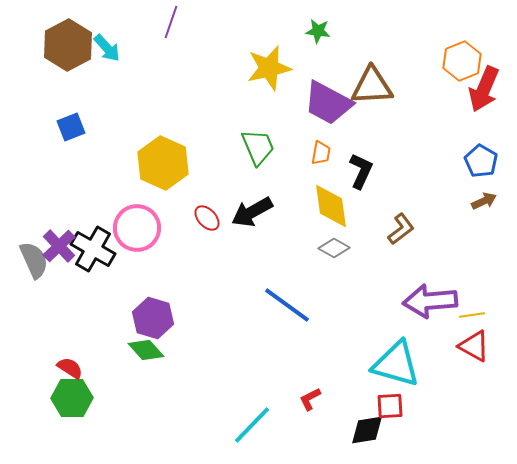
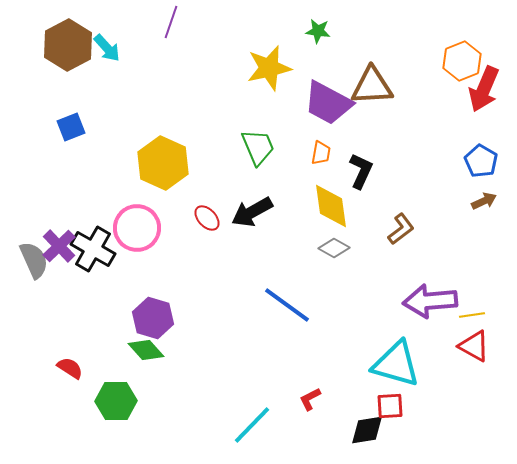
green hexagon: moved 44 px right, 3 px down
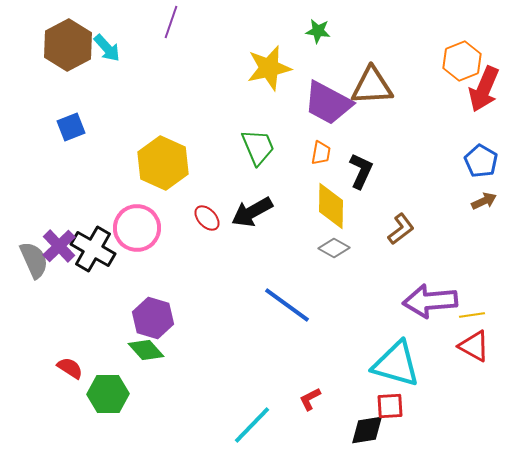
yellow diamond: rotated 9 degrees clockwise
green hexagon: moved 8 px left, 7 px up
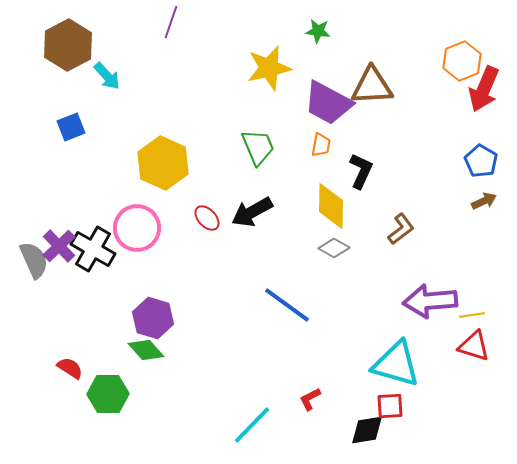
cyan arrow: moved 28 px down
orange trapezoid: moved 8 px up
red triangle: rotated 12 degrees counterclockwise
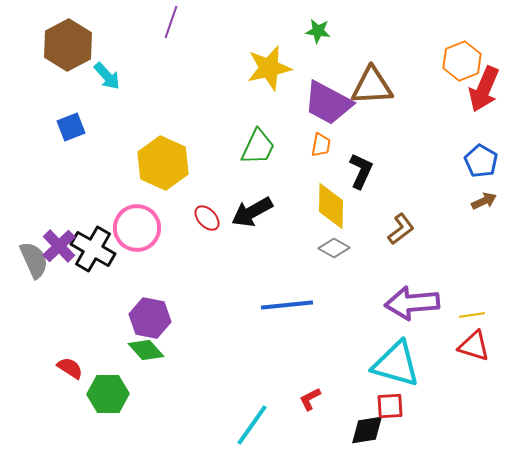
green trapezoid: rotated 48 degrees clockwise
purple arrow: moved 18 px left, 2 px down
blue line: rotated 42 degrees counterclockwise
purple hexagon: moved 3 px left; rotated 6 degrees counterclockwise
cyan line: rotated 9 degrees counterclockwise
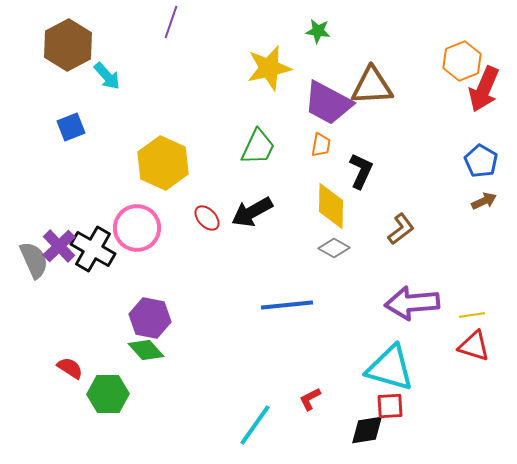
cyan triangle: moved 6 px left, 4 px down
cyan line: moved 3 px right
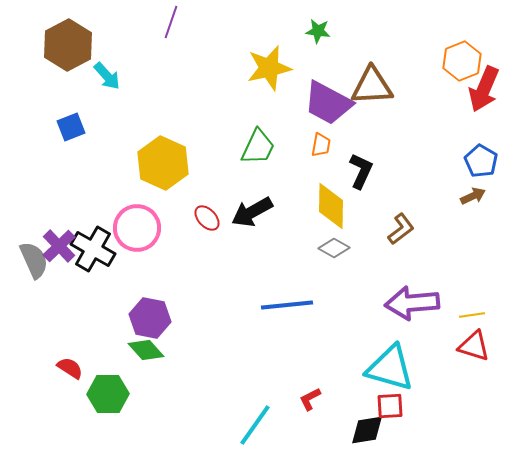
brown arrow: moved 11 px left, 5 px up
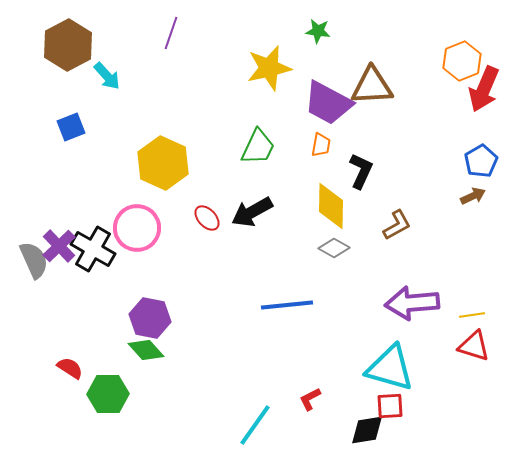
purple line: moved 11 px down
blue pentagon: rotated 12 degrees clockwise
brown L-shape: moved 4 px left, 4 px up; rotated 8 degrees clockwise
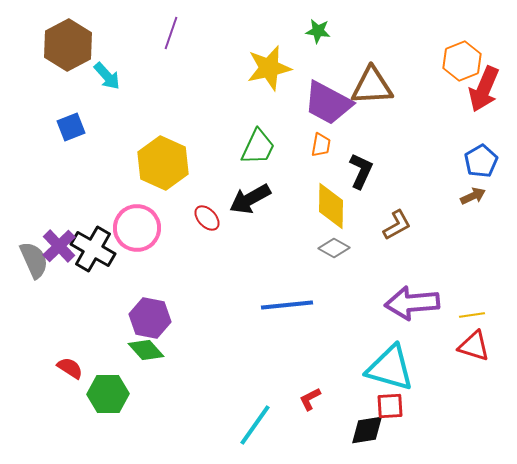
black arrow: moved 2 px left, 13 px up
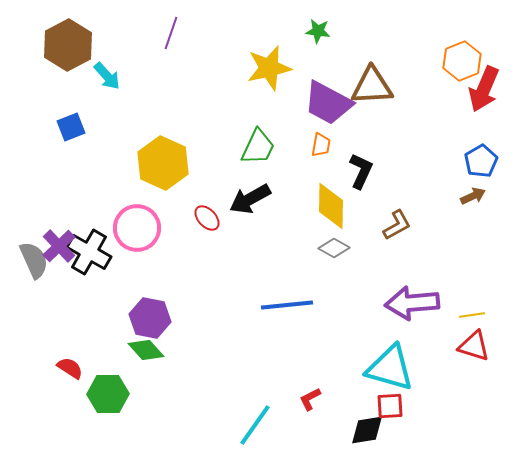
black cross: moved 4 px left, 3 px down
